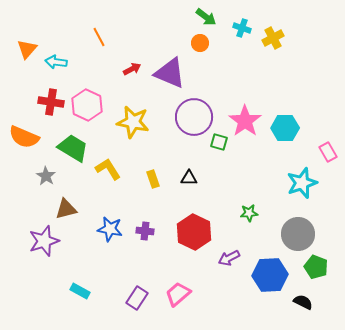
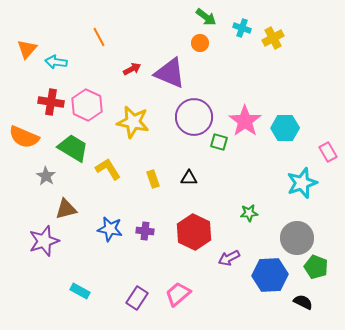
gray circle: moved 1 px left, 4 px down
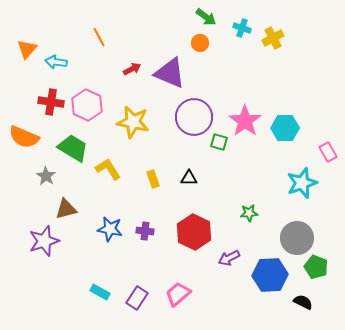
cyan rectangle: moved 20 px right, 1 px down
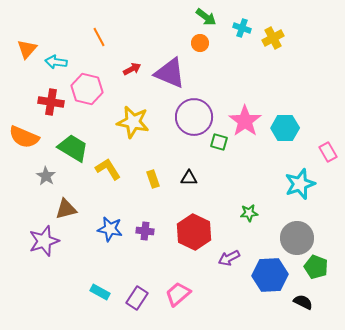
pink hexagon: moved 16 px up; rotated 12 degrees counterclockwise
cyan star: moved 2 px left, 1 px down
